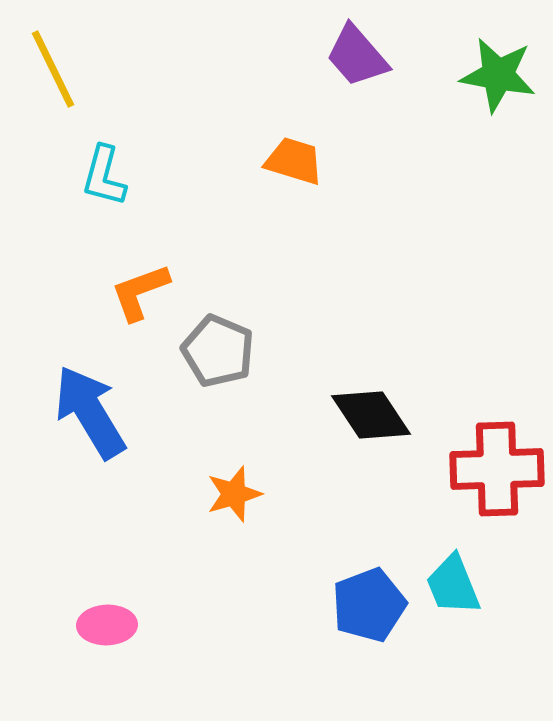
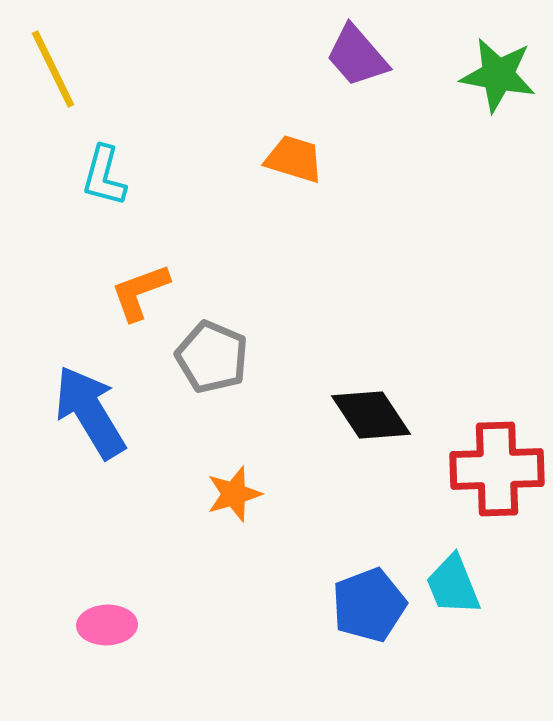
orange trapezoid: moved 2 px up
gray pentagon: moved 6 px left, 6 px down
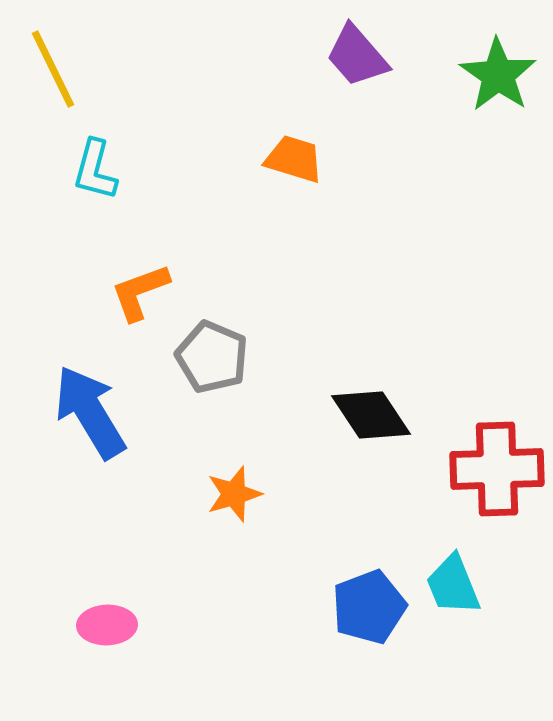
green star: rotated 24 degrees clockwise
cyan L-shape: moved 9 px left, 6 px up
blue pentagon: moved 2 px down
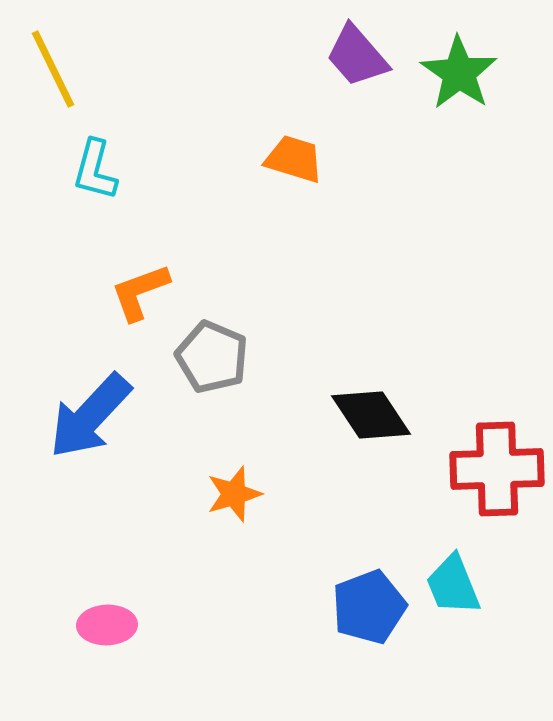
green star: moved 39 px left, 2 px up
blue arrow: moved 4 px down; rotated 106 degrees counterclockwise
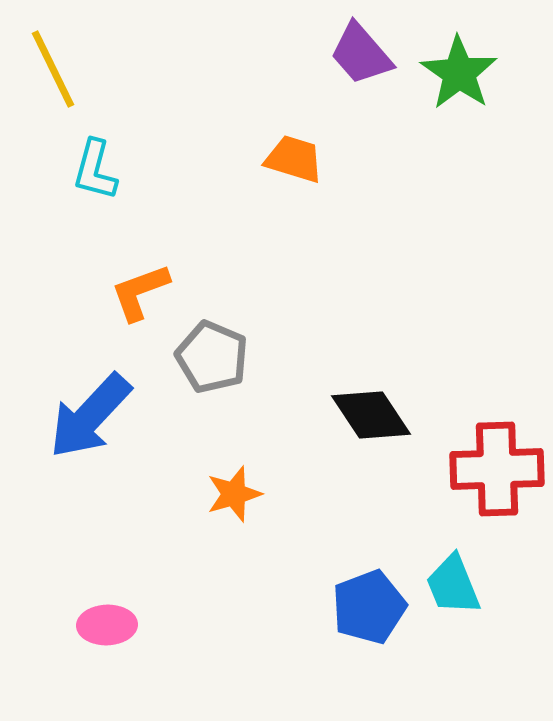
purple trapezoid: moved 4 px right, 2 px up
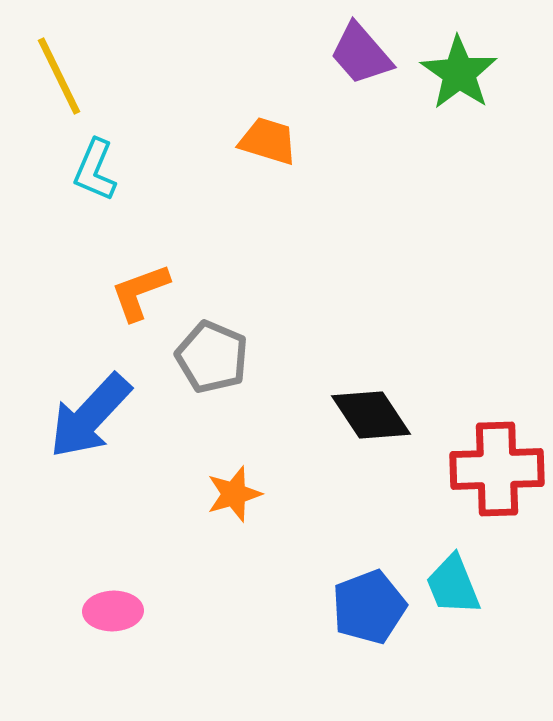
yellow line: moved 6 px right, 7 px down
orange trapezoid: moved 26 px left, 18 px up
cyan L-shape: rotated 8 degrees clockwise
pink ellipse: moved 6 px right, 14 px up
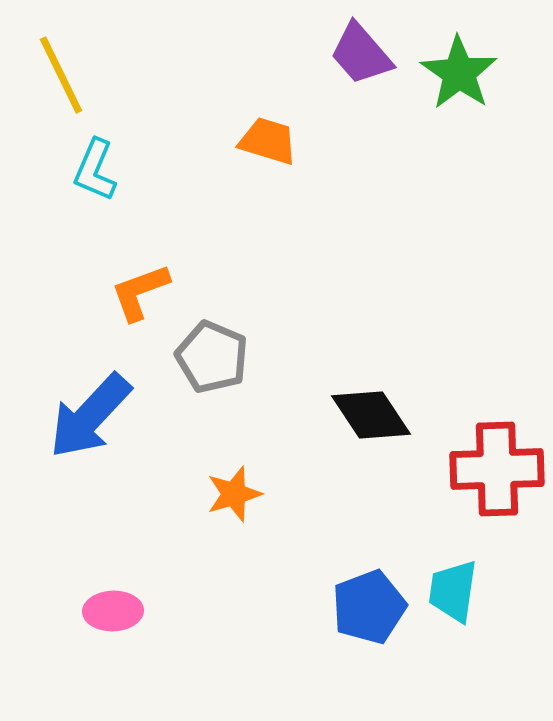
yellow line: moved 2 px right, 1 px up
cyan trapezoid: moved 6 px down; rotated 30 degrees clockwise
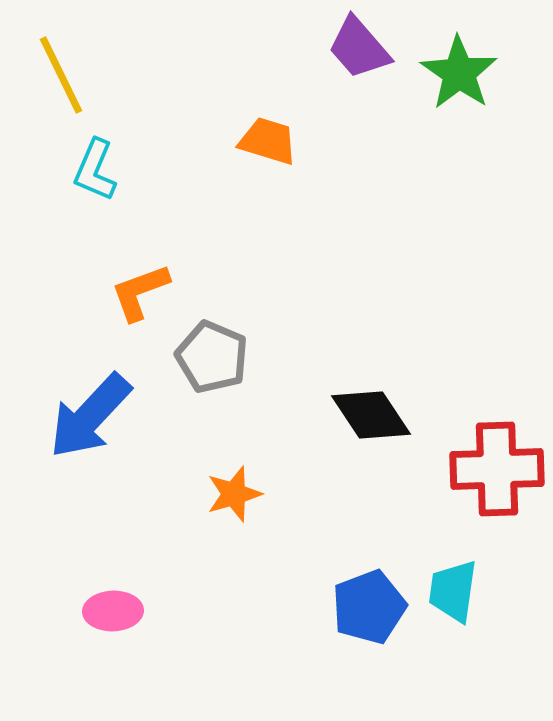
purple trapezoid: moved 2 px left, 6 px up
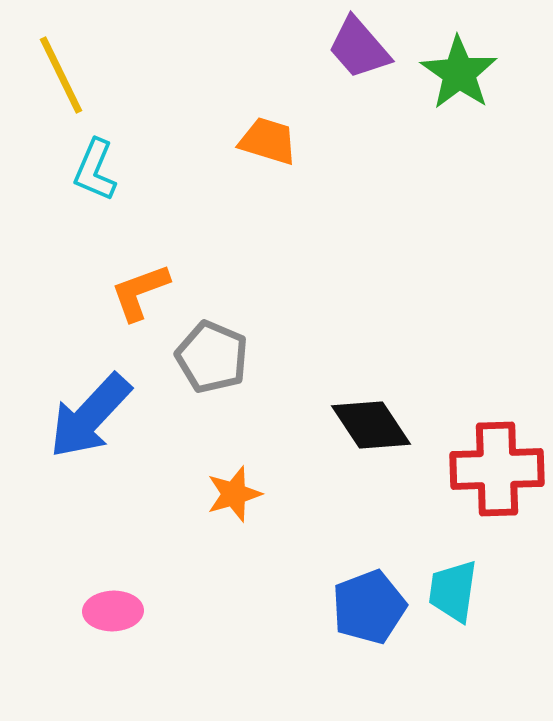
black diamond: moved 10 px down
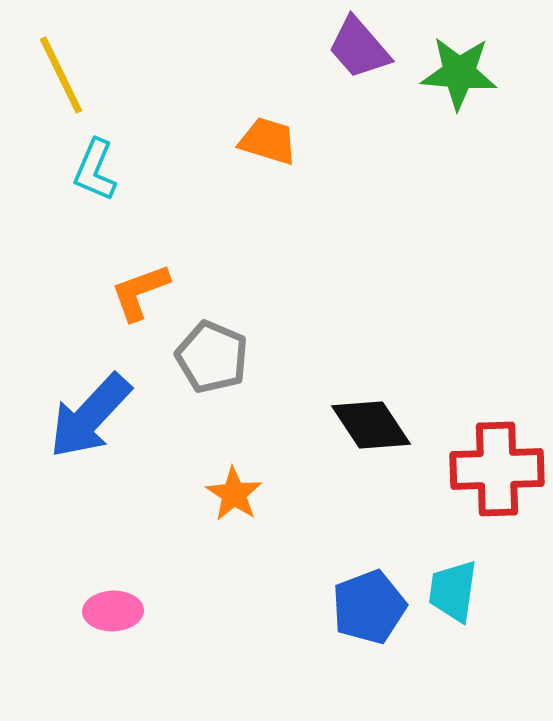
green star: rotated 30 degrees counterclockwise
orange star: rotated 22 degrees counterclockwise
